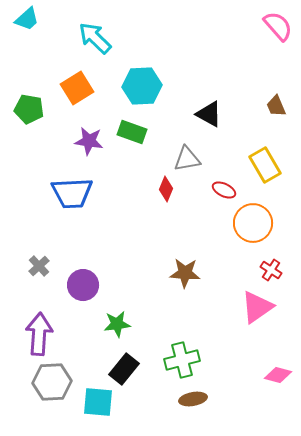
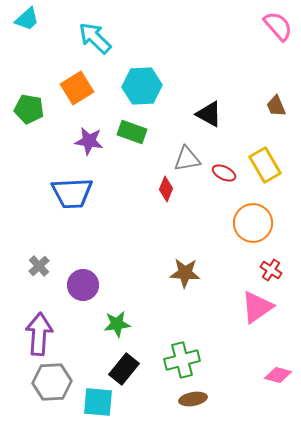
red ellipse: moved 17 px up
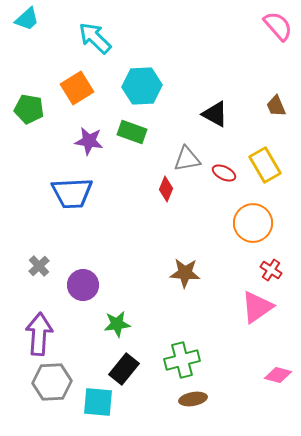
black triangle: moved 6 px right
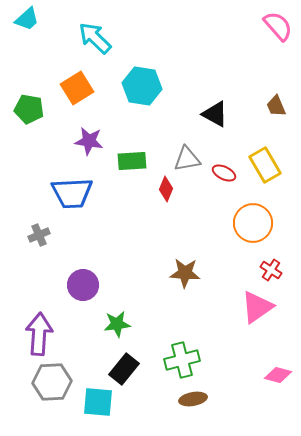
cyan hexagon: rotated 12 degrees clockwise
green rectangle: moved 29 px down; rotated 24 degrees counterclockwise
gray cross: moved 31 px up; rotated 20 degrees clockwise
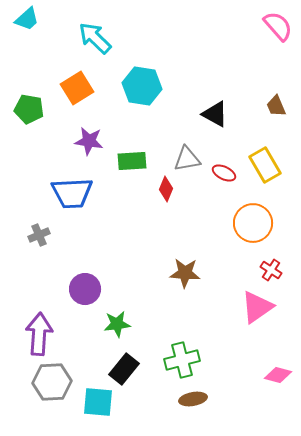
purple circle: moved 2 px right, 4 px down
